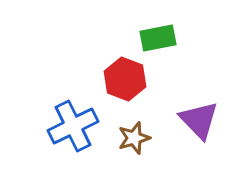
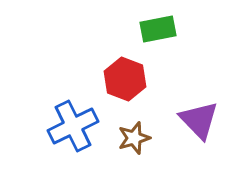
green rectangle: moved 9 px up
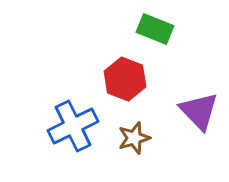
green rectangle: moved 3 px left; rotated 33 degrees clockwise
purple triangle: moved 9 px up
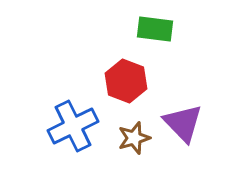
green rectangle: rotated 15 degrees counterclockwise
red hexagon: moved 1 px right, 2 px down
purple triangle: moved 16 px left, 12 px down
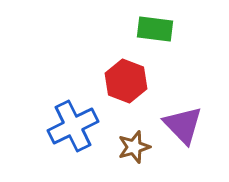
purple triangle: moved 2 px down
brown star: moved 9 px down
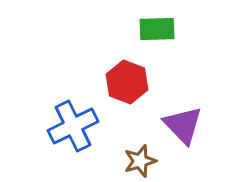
green rectangle: moved 2 px right; rotated 9 degrees counterclockwise
red hexagon: moved 1 px right, 1 px down
brown star: moved 6 px right, 14 px down
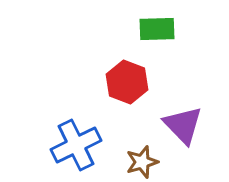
blue cross: moved 3 px right, 19 px down
brown star: moved 2 px right, 1 px down
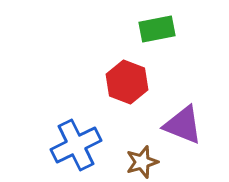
green rectangle: rotated 9 degrees counterclockwise
purple triangle: rotated 24 degrees counterclockwise
